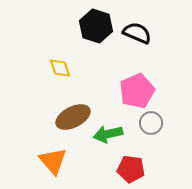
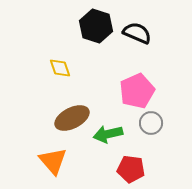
brown ellipse: moved 1 px left, 1 px down
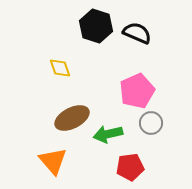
red pentagon: moved 1 px left, 2 px up; rotated 16 degrees counterclockwise
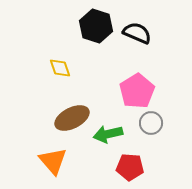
pink pentagon: rotated 8 degrees counterclockwise
red pentagon: rotated 12 degrees clockwise
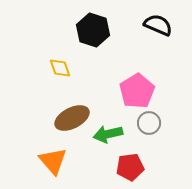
black hexagon: moved 3 px left, 4 px down
black semicircle: moved 21 px right, 8 px up
gray circle: moved 2 px left
red pentagon: rotated 12 degrees counterclockwise
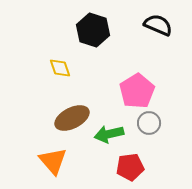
green arrow: moved 1 px right
